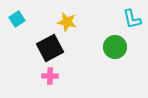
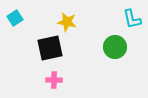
cyan square: moved 2 px left, 1 px up
black square: rotated 16 degrees clockwise
pink cross: moved 4 px right, 4 px down
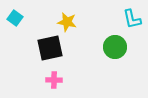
cyan square: rotated 21 degrees counterclockwise
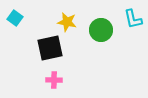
cyan L-shape: moved 1 px right
green circle: moved 14 px left, 17 px up
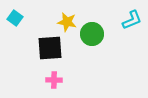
cyan L-shape: moved 1 px left, 1 px down; rotated 100 degrees counterclockwise
green circle: moved 9 px left, 4 px down
black square: rotated 8 degrees clockwise
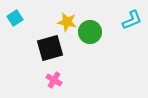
cyan square: rotated 21 degrees clockwise
green circle: moved 2 px left, 2 px up
black square: rotated 12 degrees counterclockwise
pink cross: rotated 28 degrees clockwise
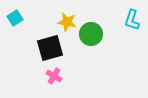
cyan L-shape: rotated 130 degrees clockwise
green circle: moved 1 px right, 2 px down
pink cross: moved 4 px up
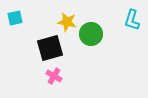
cyan square: rotated 21 degrees clockwise
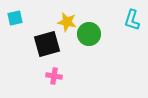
green circle: moved 2 px left
black square: moved 3 px left, 4 px up
pink cross: rotated 21 degrees counterclockwise
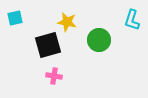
green circle: moved 10 px right, 6 px down
black square: moved 1 px right, 1 px down
